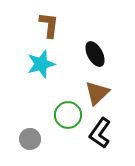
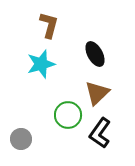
brown L-shape: rotated 8 degrees clockwise
gray circle: moved 9 px left
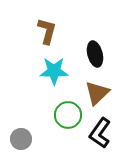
brown L-shape: moved 2 px left, 6 px down
black ellipse: rotated 15 degrees clockwise
cyan star: moved 13 px right, 7 px down; rotated 16 degrees clockwise
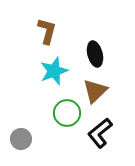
cyan star: rotated 20 degrees counterclockwise
brown triangle: moved 2 px left, 2 px up
green circle: moved 1 px left, 2 px up
black L-shape: rotated 16 degrees clockwise
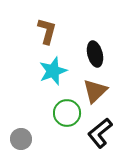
cyan star: moved 1 px left
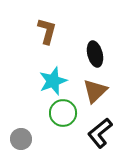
cyan star: moved 10 px down
green circle: moved 4 px left
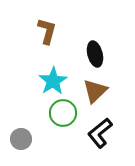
cyan star: rotated 12 degrees counterclockwise
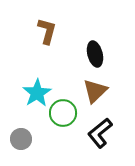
cyan star: moved 16 px left, 12 px down
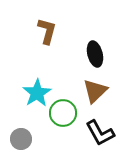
black L-shape: rotated 80 degrees counterclockwise
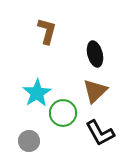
gray circle: moved 8 px right, 2 px down
